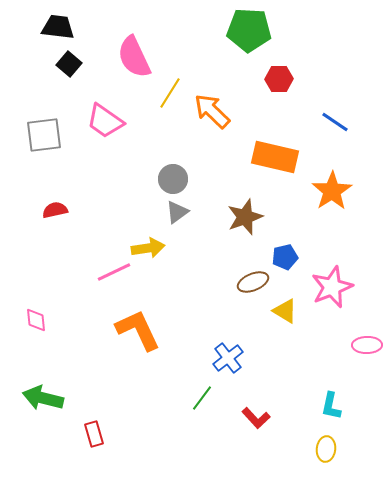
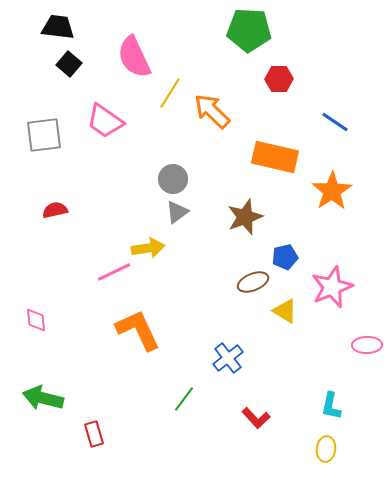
green line: moved 18 px left, 1 px down
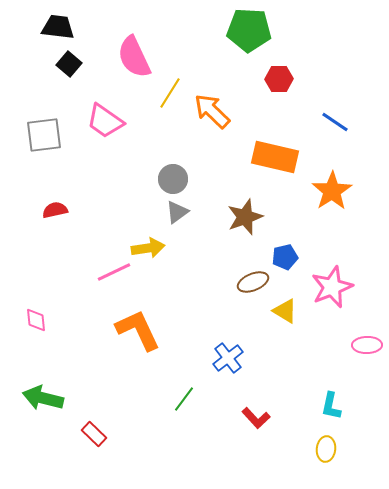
red rectangle: rotated 30 degrees counterclockwise
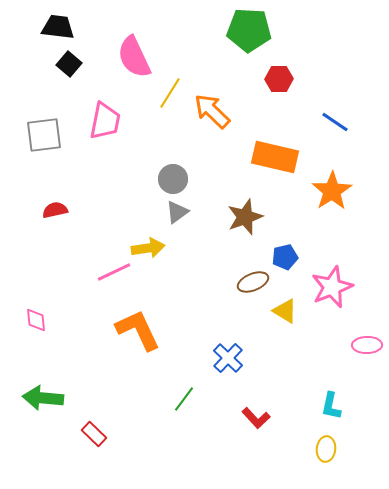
pink trapezoid: rotated 114 degrees counterclockwise
blue cross: rotated 8 degrees counterclockwise
green arrow: rotated 9 degrees counterclockwise
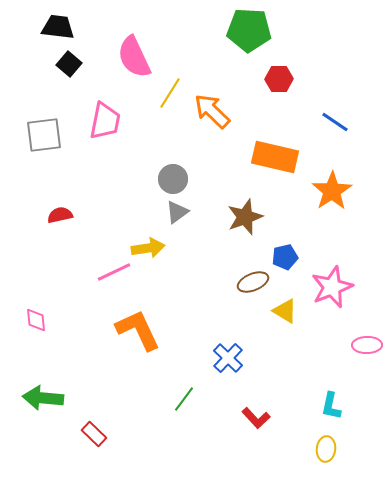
red semicircle: moved 5 px right, 5 px down
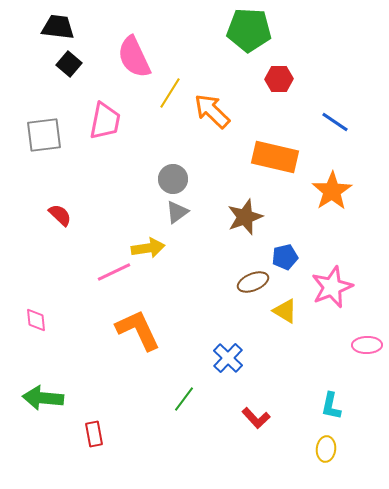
red semicircle: rotated 55 degrees clockwise
red rectangle: rotated 35 degrees clockwise
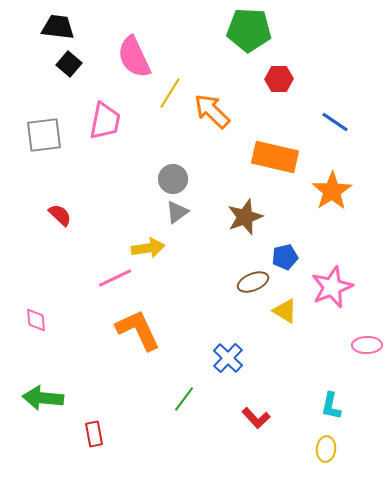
pink line: moved 1 px right, 6 px down
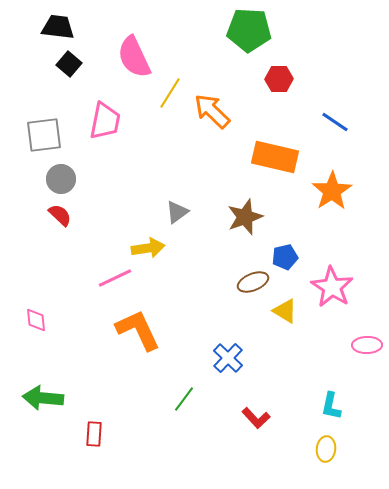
gray circle: moved 112 px left
pink star: rotated 18 degrees counterclockwise
red rectangle: rotated 15 degrees clockwise
